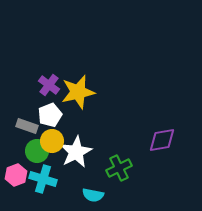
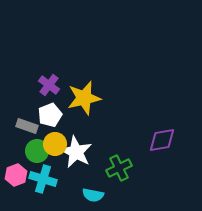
yellow star: moved 6 px right, 6 px down
yellow circle: moved 3 px right, 3 px down
white star: rotated 16 degrees counterclockwise
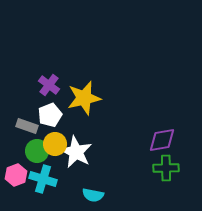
green cross: moved 47 px right; rotated 25 degrees clockwise
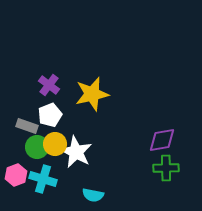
yellow star: moved 8 px right, 4 px up
green circle: moved 4 px up
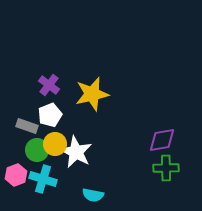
green circle: moved 3 px down
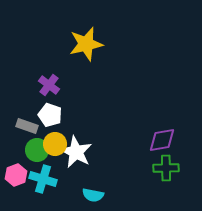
yellow star: moved 6 px left, 50 px up
white pentagon: rotated 30 degrees counterclockwise
